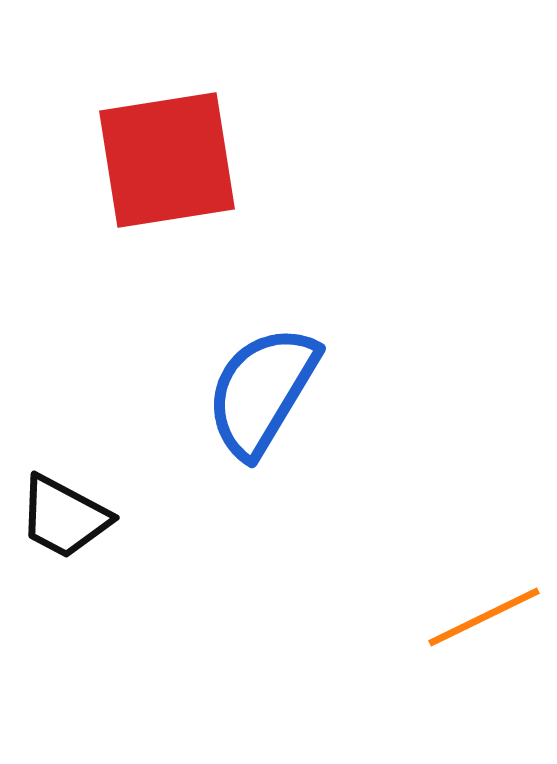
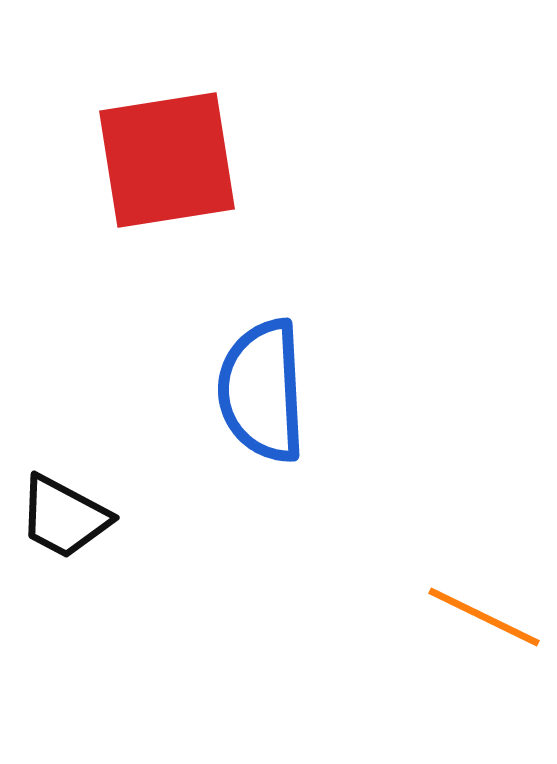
blue semicircle: rotated 34 degrees counterclockwise
orange line: rotated 52 degrees clockwise
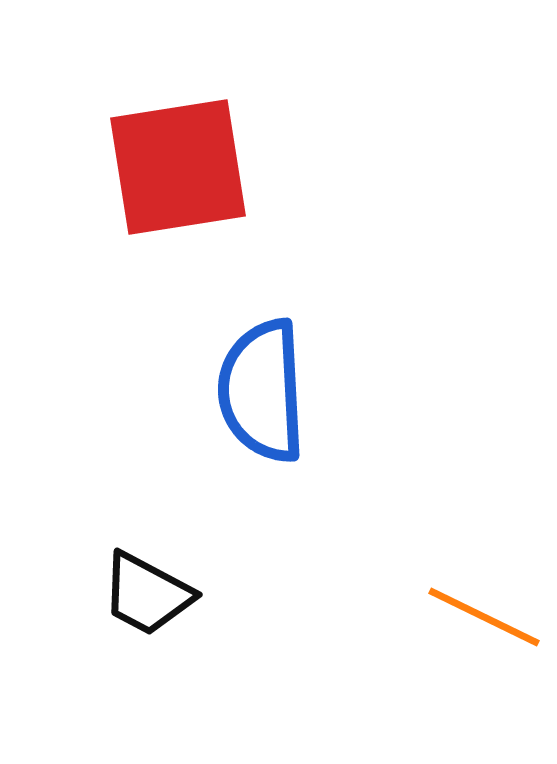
red square: moved 11 px right, 7 px down
black trapezoid: moved 83 px right, 77 px down
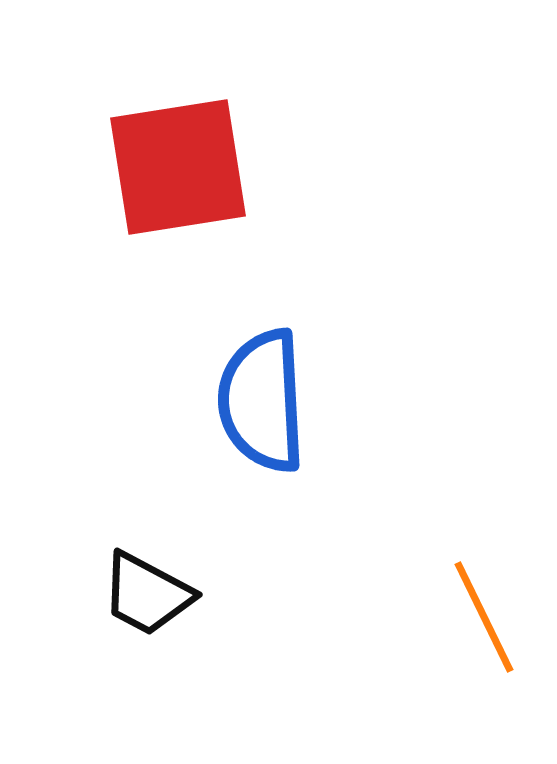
blue semicircle: moved 10 px down
orange line: rotated 38 degrees clockwise
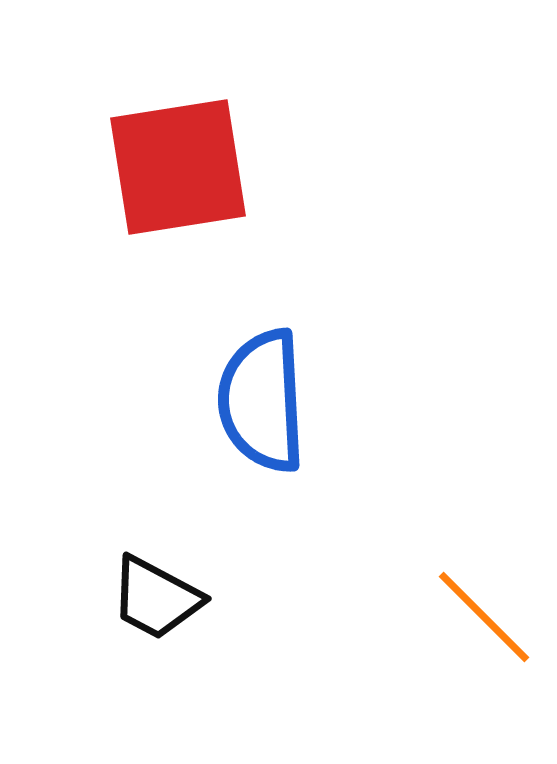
black trapezoid: moved 9 px right, 4 px down
orange line: rotated 19 degrees counterclockwise
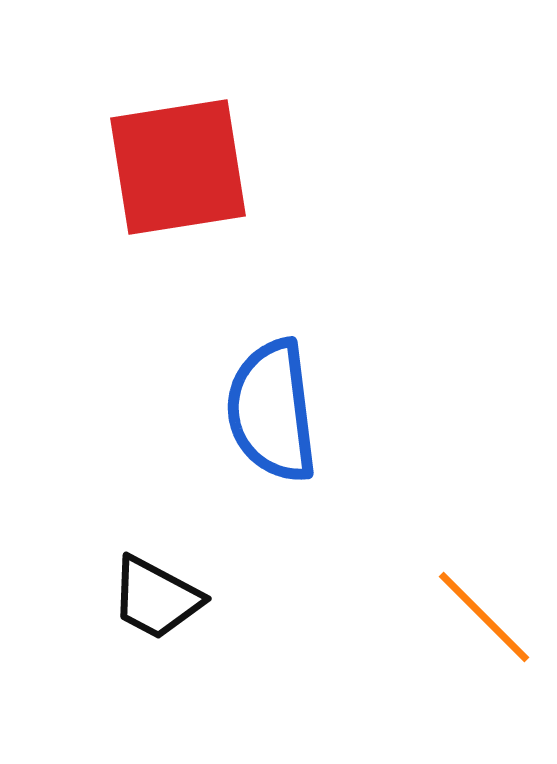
blue semicircle: moved 10 px right, 10 px down; rotated 4 degrees counterclockwise
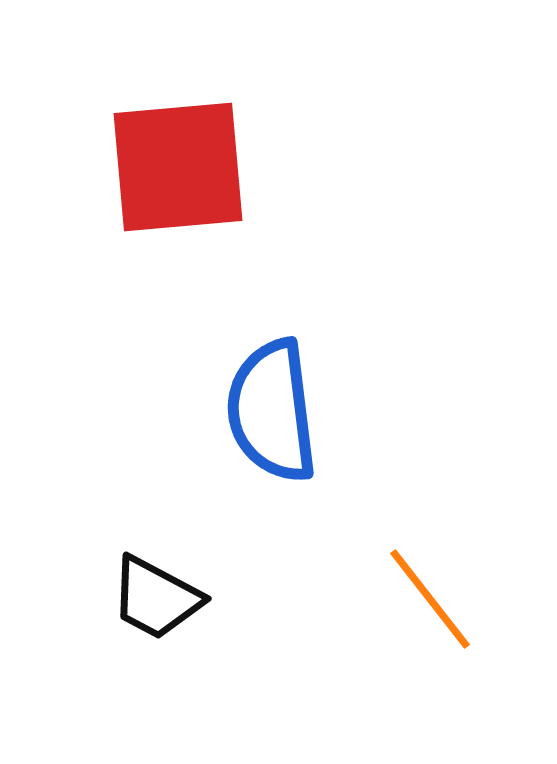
red square: rotated 4 degrees clockwise
orange line: moved 54 px left, 18 px up; rotated 7 degrees clockwise
